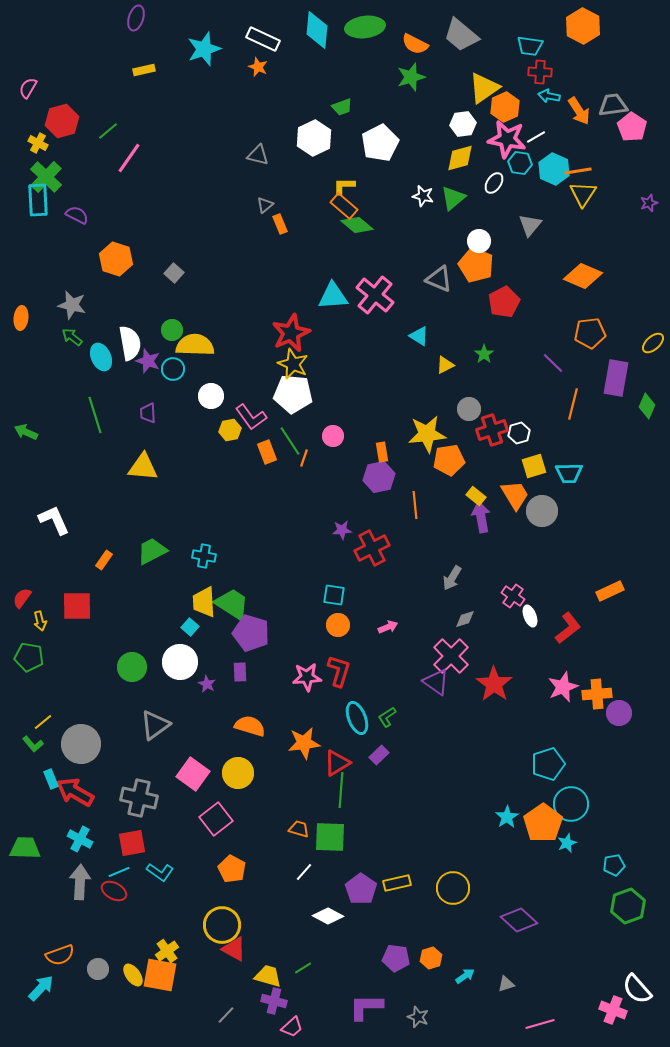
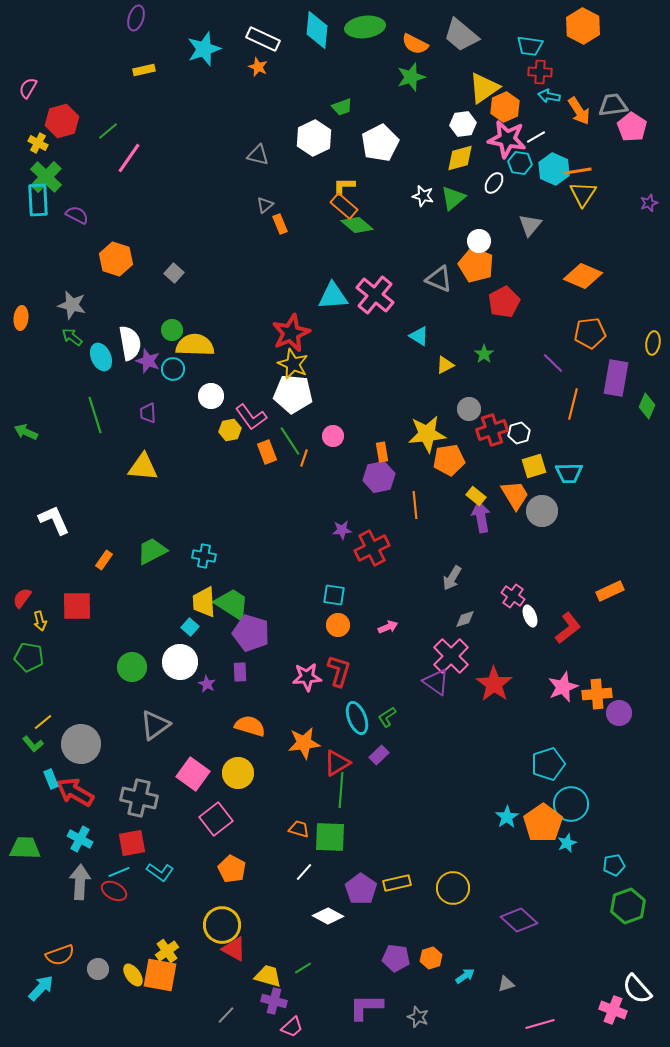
yellow ellipse at (653, 343): rotated 40 degrees counterclockwise
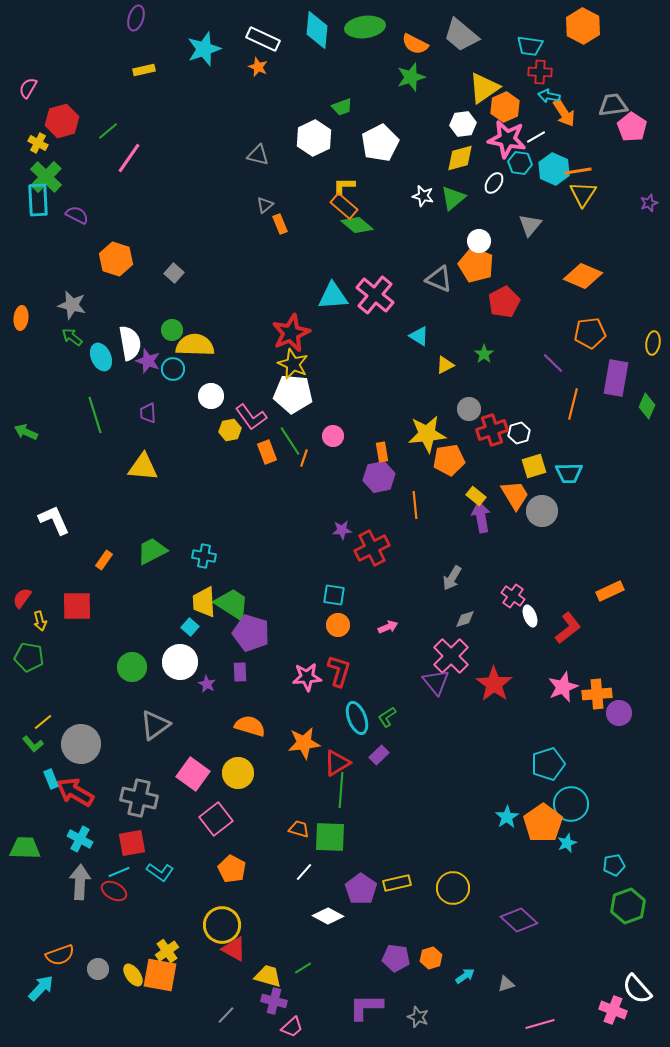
orange arrow at (579, 111): moved 15 px left, 2 px down
purple triangle at (436, 682): rotated 16 degrees clockwise
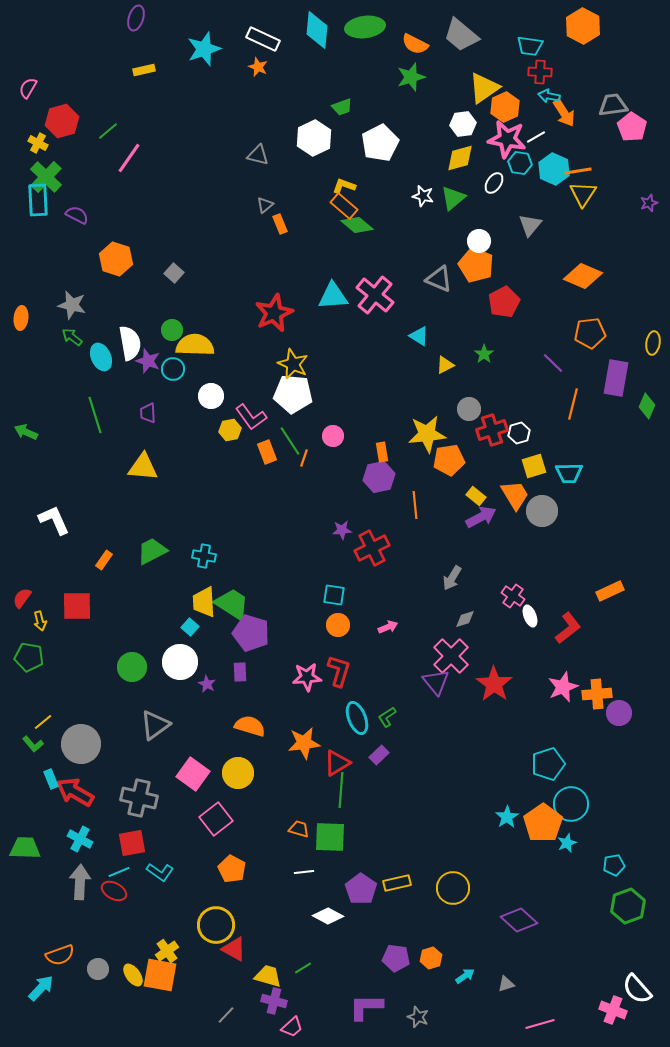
yellow L-shape at (344, 186): rotated 20 degrees clockwise
red star at (291, 333): moved 17 px left, 20 px up
purple arrow at (481, 517): rotated 72 degrees clockwise
white line at (304, 872): rotated 42 degrees clockwise
yellow circle at (222, 925): moved 6 px left
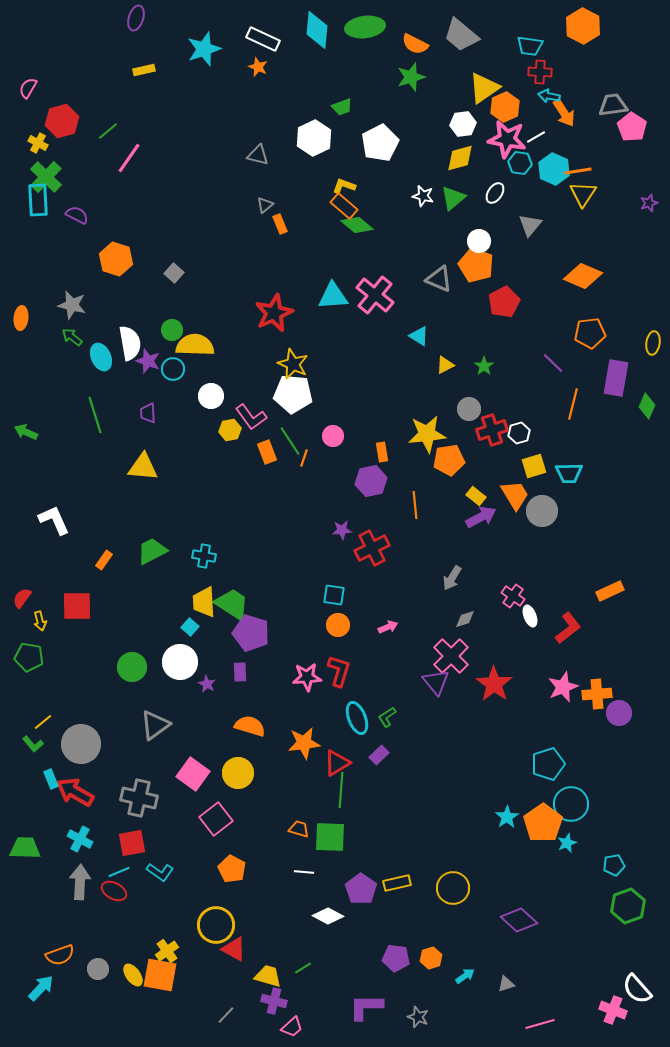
white ellipse at (494, 183): moved 1 px right, 10 px down
green star at (484, 354): moved 12 px down
purple hexagon at (379, 477): moved 8 px left, 4 px down
white line at (304, 872): rotated 12 degrees clockwise
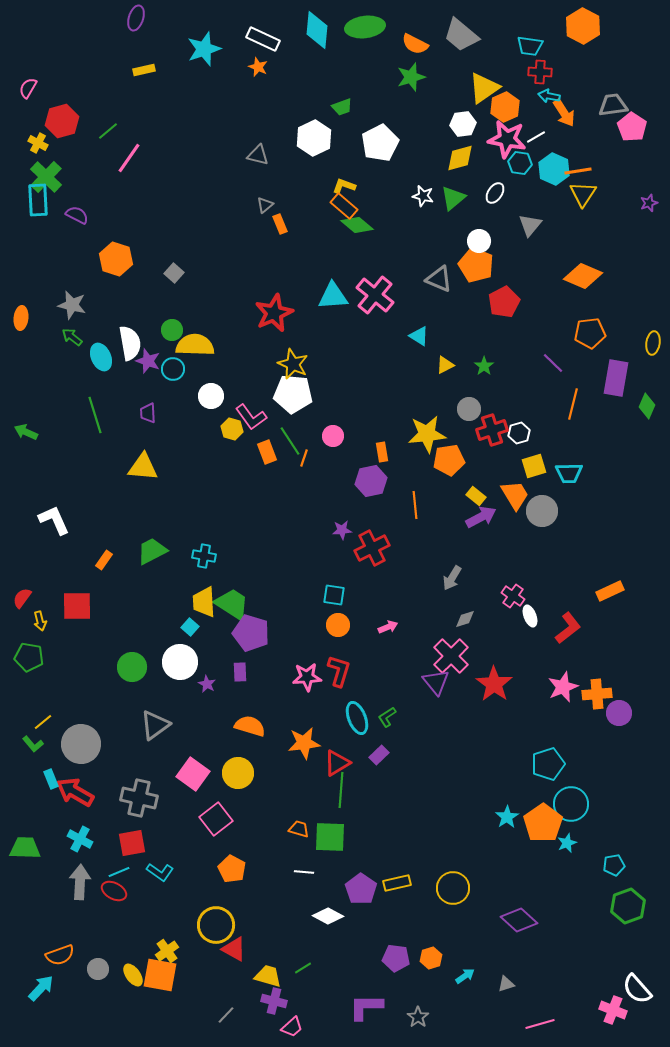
yellow hexagon at (230, 430): moved 2 px right, 1 px up; rotated 25 degrees clockwise
gray star at (418, 1017): rotated 15 degrees clockwise
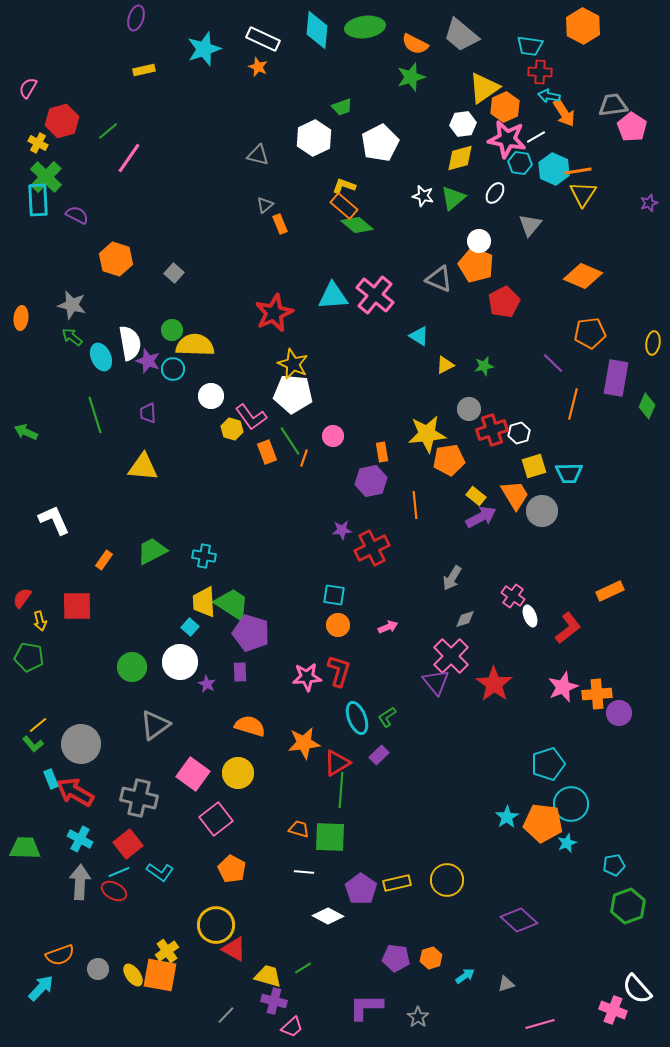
green star at (484, 366): rotated 24 degrees clockwise
yellow line at (43, 722): moved 5 px left, 3 px down
orange pentagon at (543, 823): rotated 30 degrees counterclockwise
red square at (132, 843): moved 4 px left, 1 px down; rotated 28 degrees counterclockwise
yellow circle at (453, 888): moved 6 px left, 8 px up
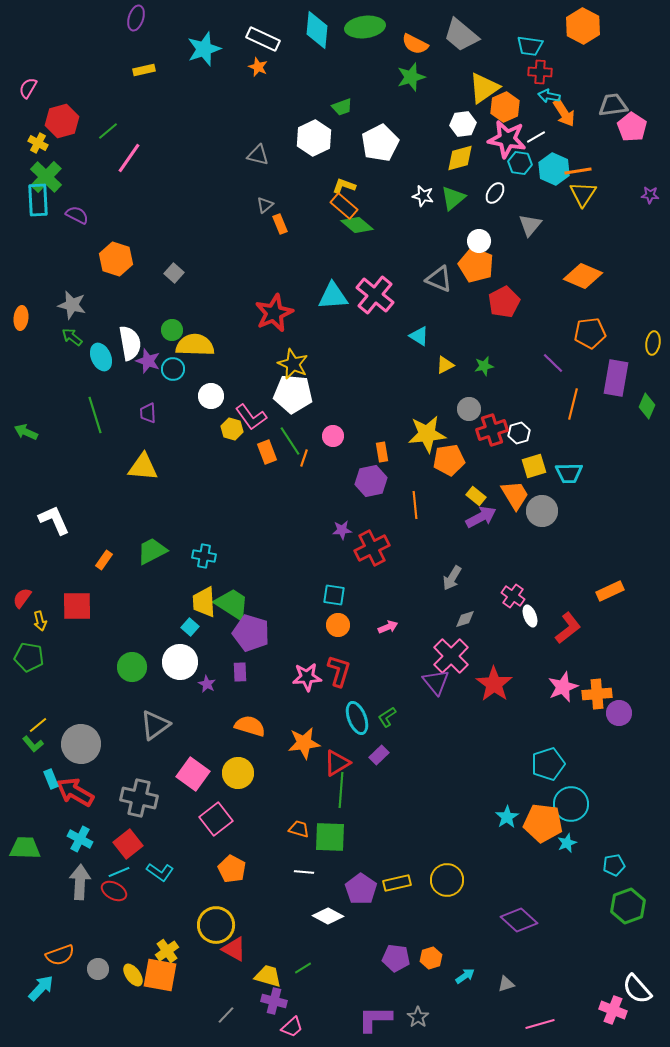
purple star at (649, 203): moved 1 px right, 8 px up; rotated 24 degrees clockwise
purple L-shape at (366, 1007): moved 9 px right, 12 px down
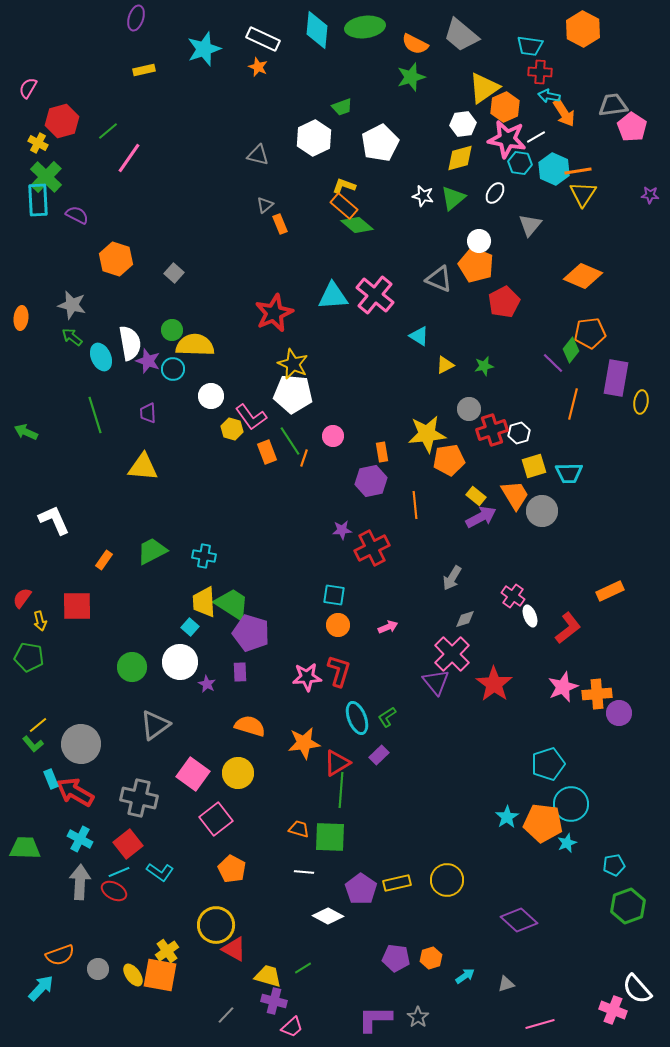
orange hexagon at (583, 26): moved 3 px down
yellow ellipse at (653, 343): moved 12 px left, 59 px down
green diamond at (647, 406): moved 76 px left, 56 px up; rotated 15 degrees clockwise
pink cross at (451, 656): moved 1 px right, 2 px up
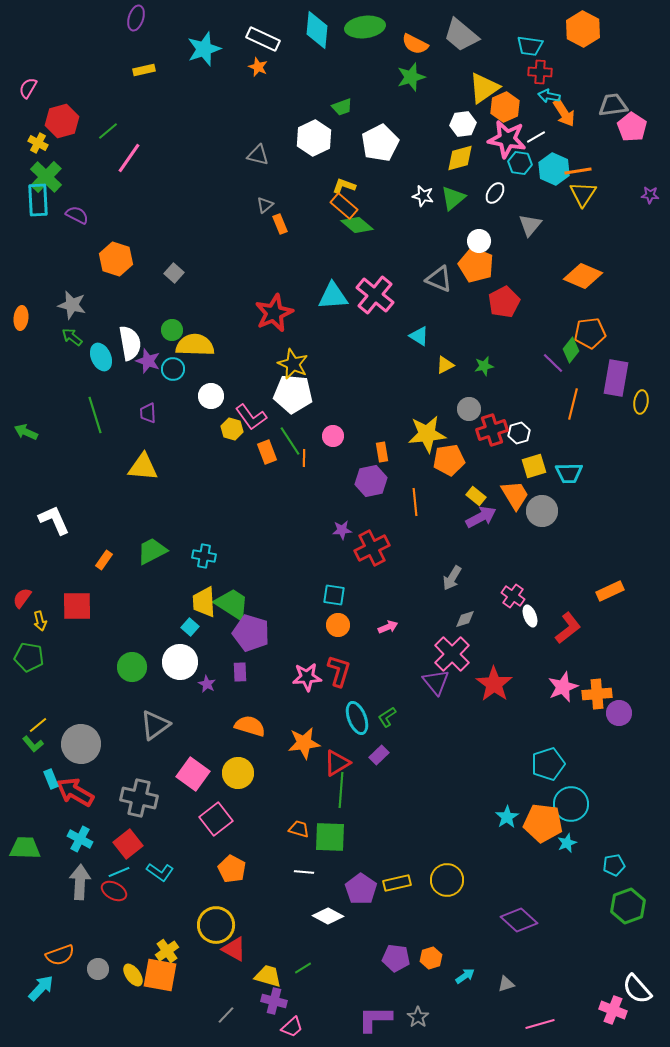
orange line at (304, 458): rotated 18 degrees counterclockwise
orange line at (415, 505): moved 3 px up
